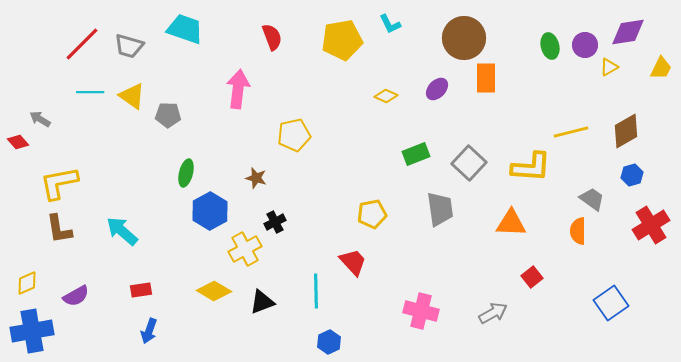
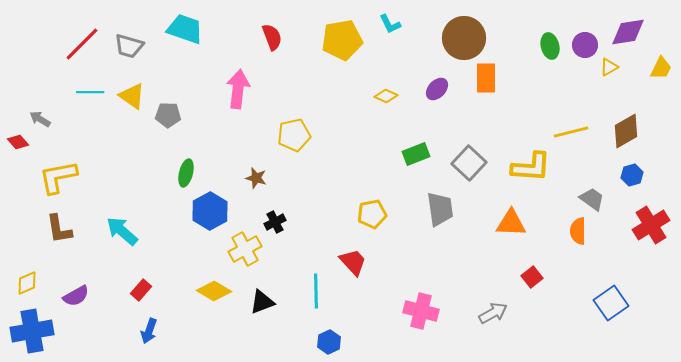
yellow L-shape at (59, 183): moved 1 px left, 6 px up
red rectangle at (141, 290): rotated 40 degrees counterclockwise
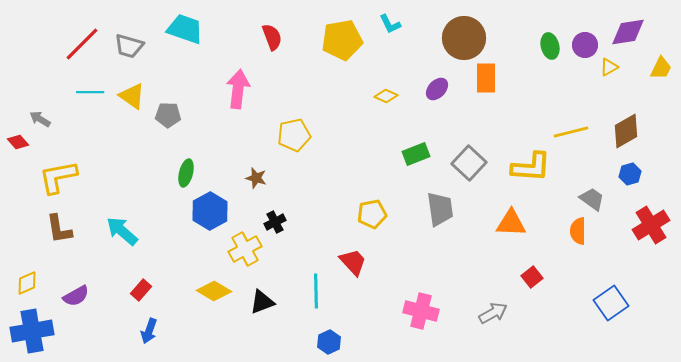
blue hexagon at (632, 175): moved 2 px left, 1 px up
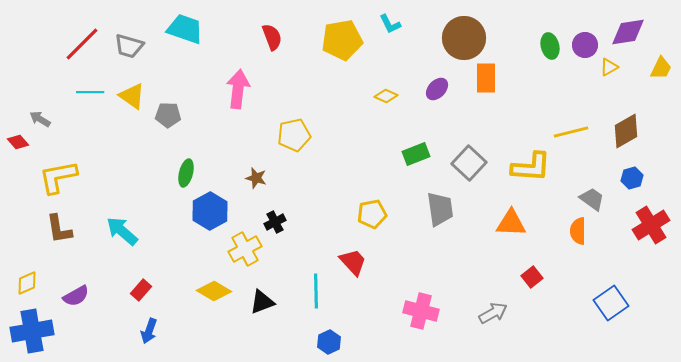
blue hexagon at (630, 174): moved 2 px right, 4 px down
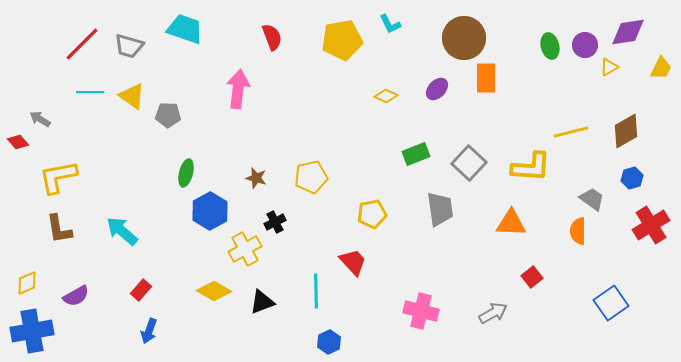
yellow pentagon at (294, 135): moved 17 px right, 42 px down
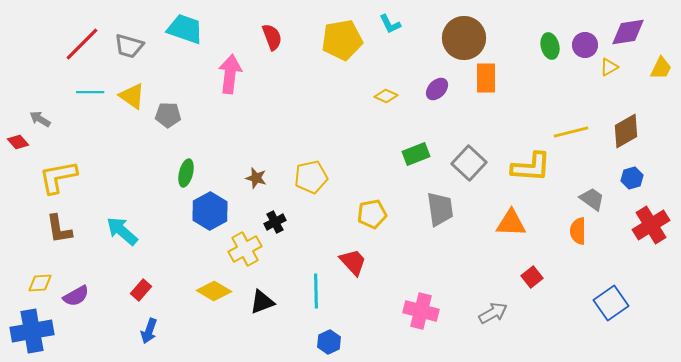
pink arrow at (238, 89): moved 8 px left, 15 px up
yellow diamond at (27, 283): moved 13 px right; rotated 20 degrees clockwise
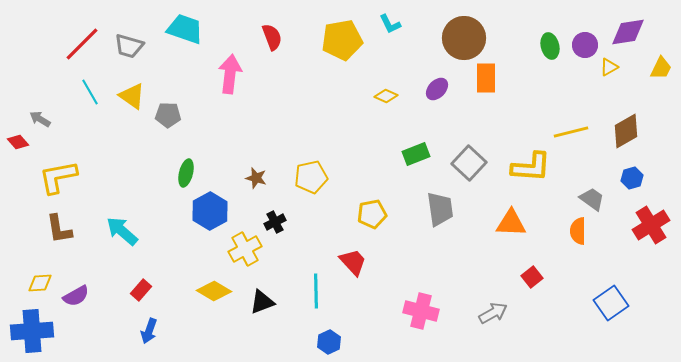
cyan line at (90, 92): rotated 60 degrees clockwise
blue cross at (32, 331): rotated 6 degrees clockwise
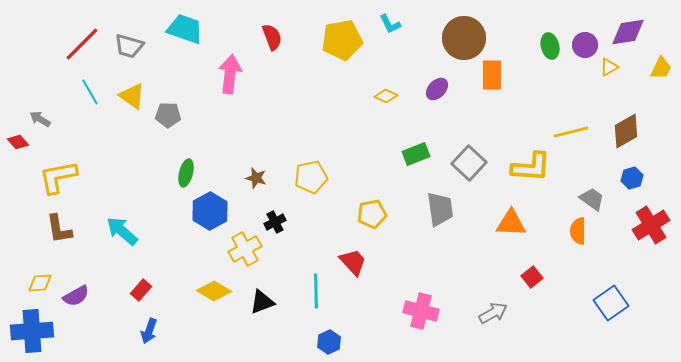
orange rectangle at (486, 78): moved 6 px right, 3 px up
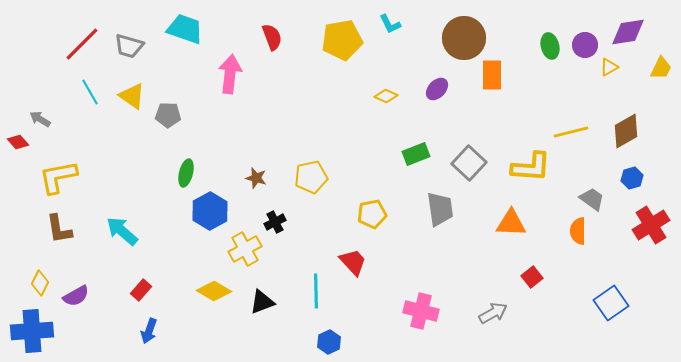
yellow diamond at (40, 283): rotated 60 degrees counterclockwise
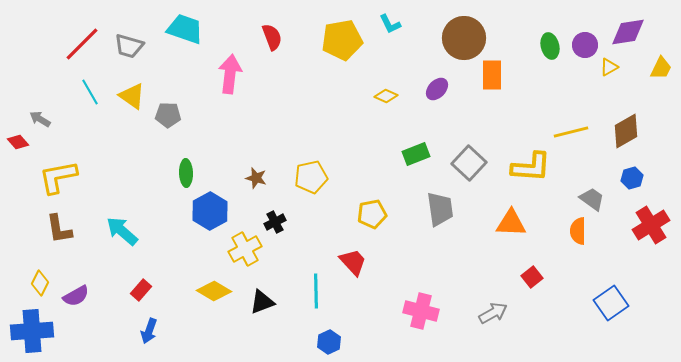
green ellipse at (186, 173): rotated 16 degrees counterclockwise
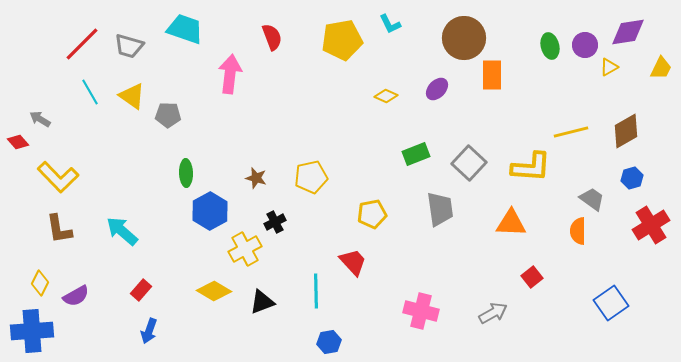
yellow L-shape at (58, 177): rotated 123 degrees counterclockwise
blue hexagon at (329, 342): rotated 15 degrees clockwise
